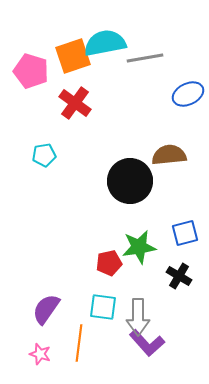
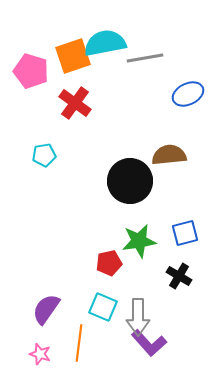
green star: moved 6 px up
cyan square: rotated 16 degrees clockwise
purple L-shape: moved 2 px right
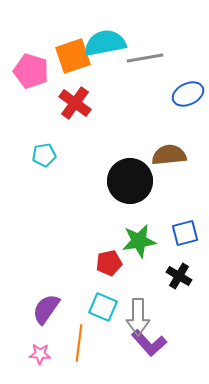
pink star: rotated 15 degrees counterclockwise
